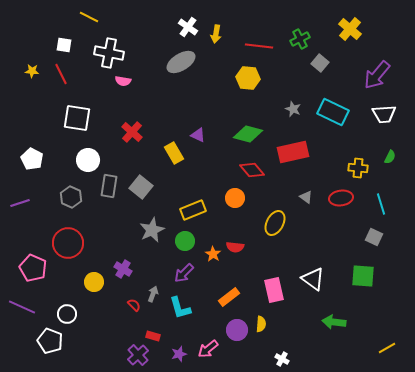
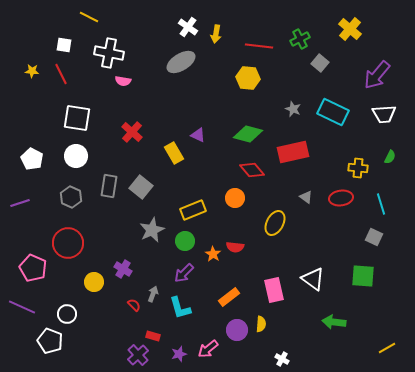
white circle at (88, 160): moved 12 px left, 4 px up
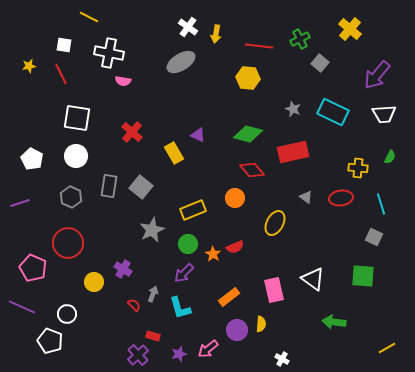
yellow star at (32, 71): moved 3 px left, 5 px up; rotated 16 degrees counterclockwise
green circle at (185, 241): moved 3 px right, 3 px down
red semicircle at (235, 247): rotated 30 degrees counterclockwise
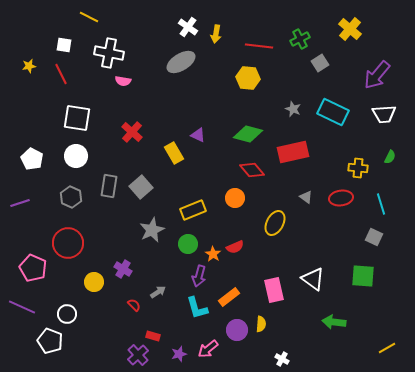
gray square at (320, 63): rotated 18 degrees clockwise
gray square at (141, 187): rotated 10 degrees clockwise
purple arrow at (184, 273): moved 15 px right, 3 px down; rotated 30 degrees counterclockwise
gray arrow at (153, 294): moved 5 px right, 2 px up; rotated 35 degrees clockwise
cyan L-shape at (180, 308): moved 17 px right
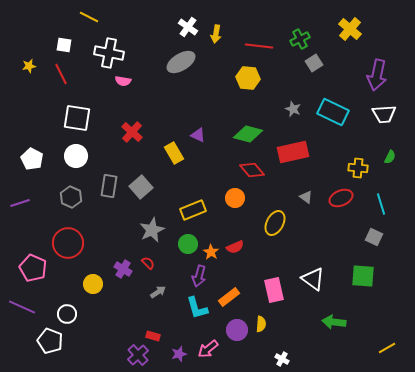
gray square at (320, 63): moved 6 px left
purple arrow at (377, 75): rotated 28 degrees counterclockwise
red ellipse at (341, 198): rotated 15 degrees counterclockwise
orange star at (213, 254): moved 2 px left, 2 px up
yellow circle at (94, 282): moved 1 px left, 2 px down
red semicircle at (134, 305): moved 14 px right, 42 px up
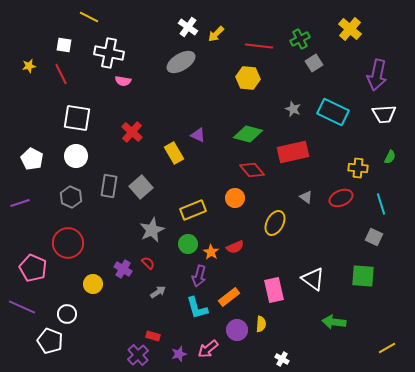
yellow arrow at (216, 34): rotated 36 degrees clockwise
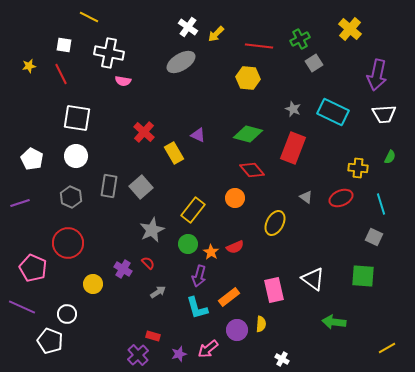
red cross at (132, 132): moved 12 px right
red rectangle at (293, 152): moved 4 px up; rotated 56 degrees counterclockwise
yellow rectangle at (193, 210): rotated 30 degrees counterclockwise
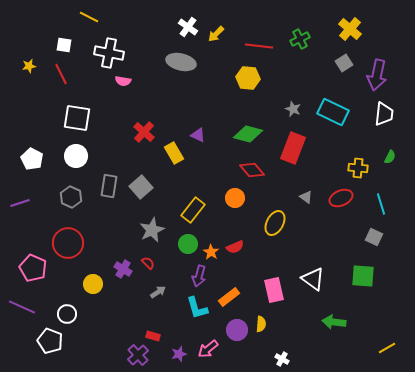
gray ellipse at (181, 62): rotated 44 degrees clockwise
gray square at (314, 63): moved 30 px right
white trapezoid at (384, 114): rotated 80 degrees counterclockwise
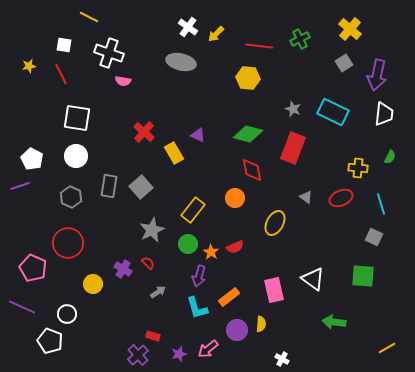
white cross at (109, 53): rotated 8 degrees clockwise
red diamond at (252, 170): rotated 30 degrees clockwise
purple line at (20, 203): moved 17 px up
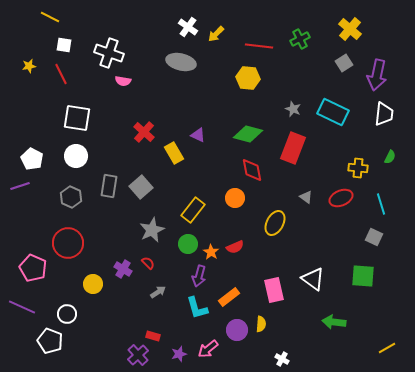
yellow line at (89, 17): moved 39 px left
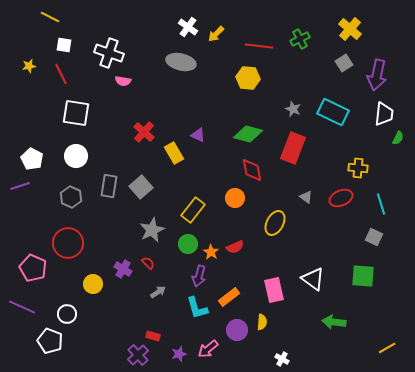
white square at (77, 118): moved 1 px left, 5 px up
green semicircle at (390, 157): moved 8 px right, 19 px up
yellow semicircle at (261, 324): moved 1 px right, 2 px up
